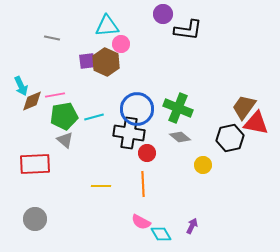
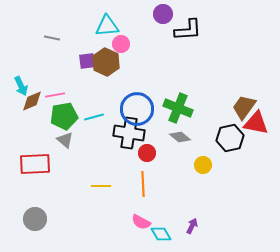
black L-shape: rotated 12 degrees counterclockwise
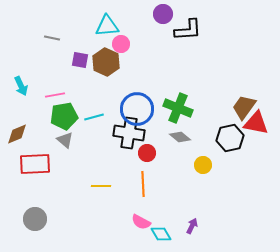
purple square: moved 7 px left, 1 px up; rotated 18 degrees clockwise
brown diamond: moved 15 px left, 33 px down
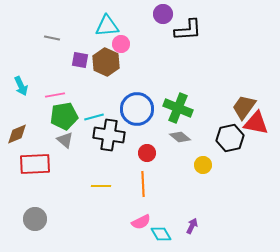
black cross: moved 20 px left, 2 px down
pink semicircle: rotated 54 degrees counterclockwise
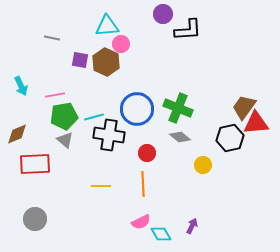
red triangle: rotated 16 degrees counterclockwise
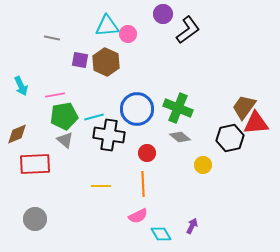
black L-shape: rotated 32 degrees counterclockwise
pink circle: moved 7 px right, 10 px up
pink semicircle: moved 3 px left, 6 px up
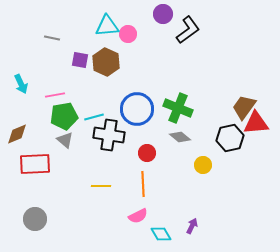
cyan arrow: moved 2 px up
